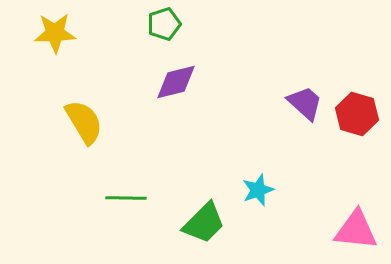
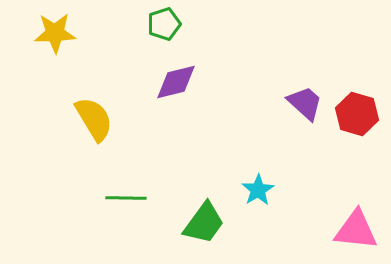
yellow semicircle: moved 10 px right, 3 px up
cyan star: rotated 12 degrees counterclockwise
green trapezoid: rotated 9 degrees counterclockwise
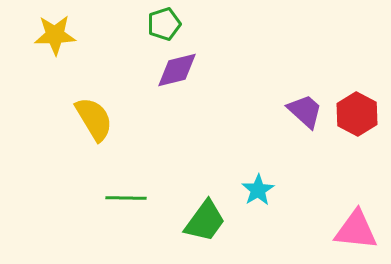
yellow star: moved 2 px down
purple diamond: moved 1 px right, 12 px up
purple trapezoid: moved 8 px down
red hexagon: rotated 12 degrees clockwise
green trapezoid: moved 1 px right, 2 px up
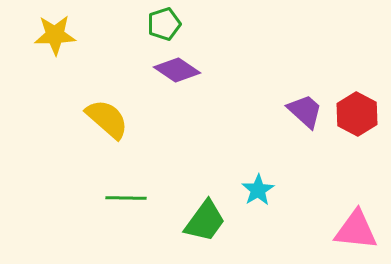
purple diamond: rotated 48 degrees clockwise
yellow semicircle: moved 13 px right; rotated 18 degrees counterclockwise
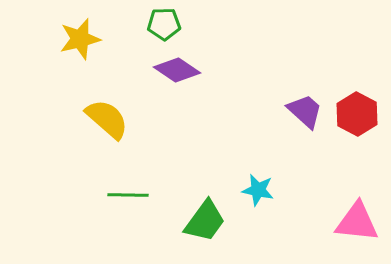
green pentagon: rotated 16 degrees clockwise
yellow star: moved 25 px right, 4 px down; rotated 12 degrees counterclockwise
cyan star: rotated 28 degrees counterclockwise
green line: moved 2 px right, 3 px up
pink triangle: moved 1 px right, 8 px up
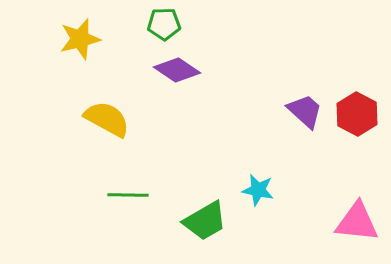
yellow semicircle: rotated 12 degrees counterclockwise
green trapezoid: rotated 24 degrees clockwise
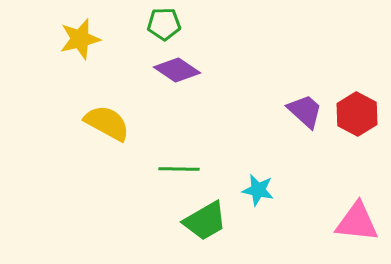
yellow semicircle: moved 4 px down
green line: moved 51 px right, 26 px up
